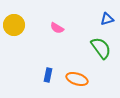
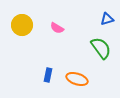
yellow circle: moved 8 px right
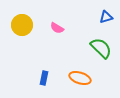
blue triangle: moved 1 px left, 2 px up
green semicircle: rotated 10 degrees counterclockwise
blue rectangle: moved 4 px left, 3 px down
orange ellipse: moved 3 px right, 1 px up
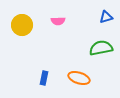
pink semicircle: moved 1 px right, 7 px up; rotated 32 degrees counterclockwise
green semicircle: rotated 55 degrees counterclockwise
orange ellipse: moved 1 px left
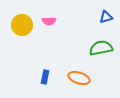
pink semicircle: moved 9 px left
blue rectangle: moved 1 px right, 1 px up
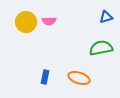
yellow circle: moved 4 px right, 3 px up
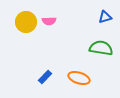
blue triangle: moved 1 px left
green semicircle: rotated 20 degrees clockwise
blue rectangle: rotated 32 degrees clockwise
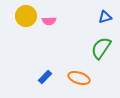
yellow circle: moved 6 px up
green semicircle: rotated 65 degrees counterclockwise
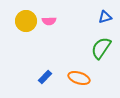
yellow circle: moved 5 px down
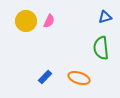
pink semicircle: rotated 64 degrees counterclockwise
green semicircle: rotated 40 degrees counterclockwise
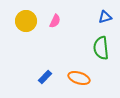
pink semicircle: moved 6 px right
